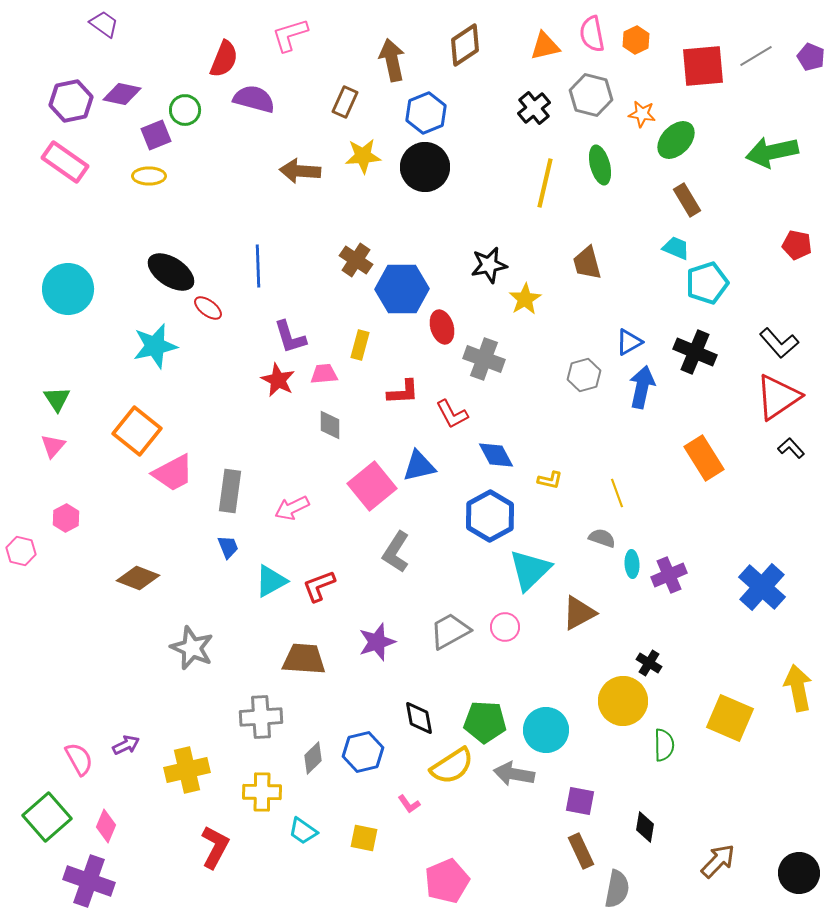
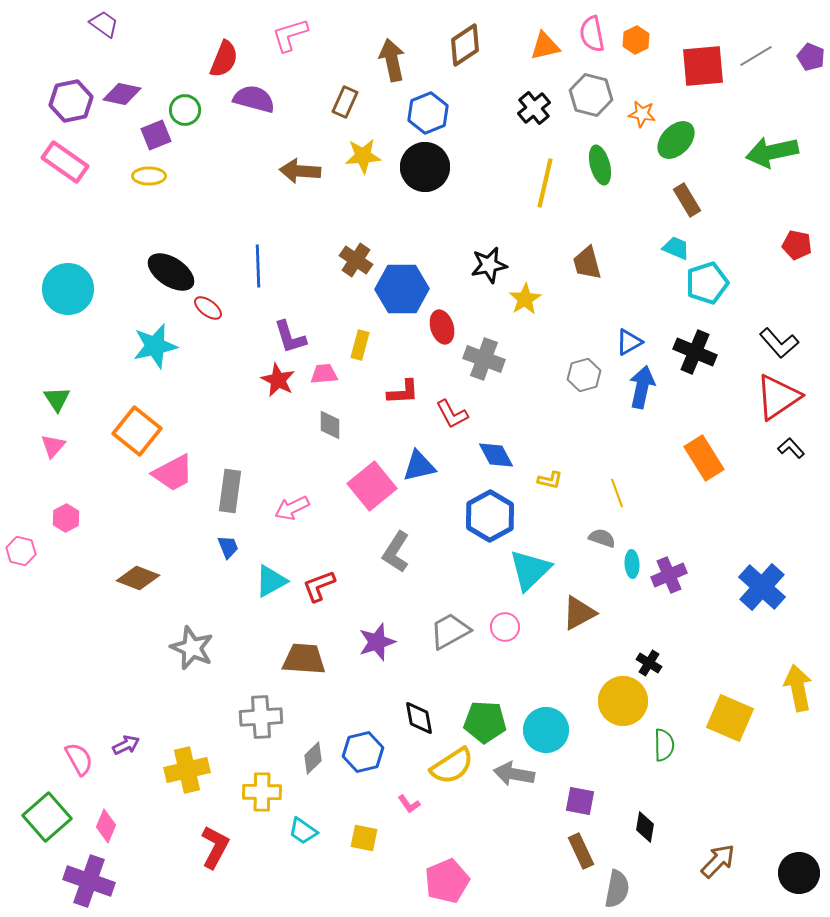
blue hexagon at (426, 113): moved 2 px right
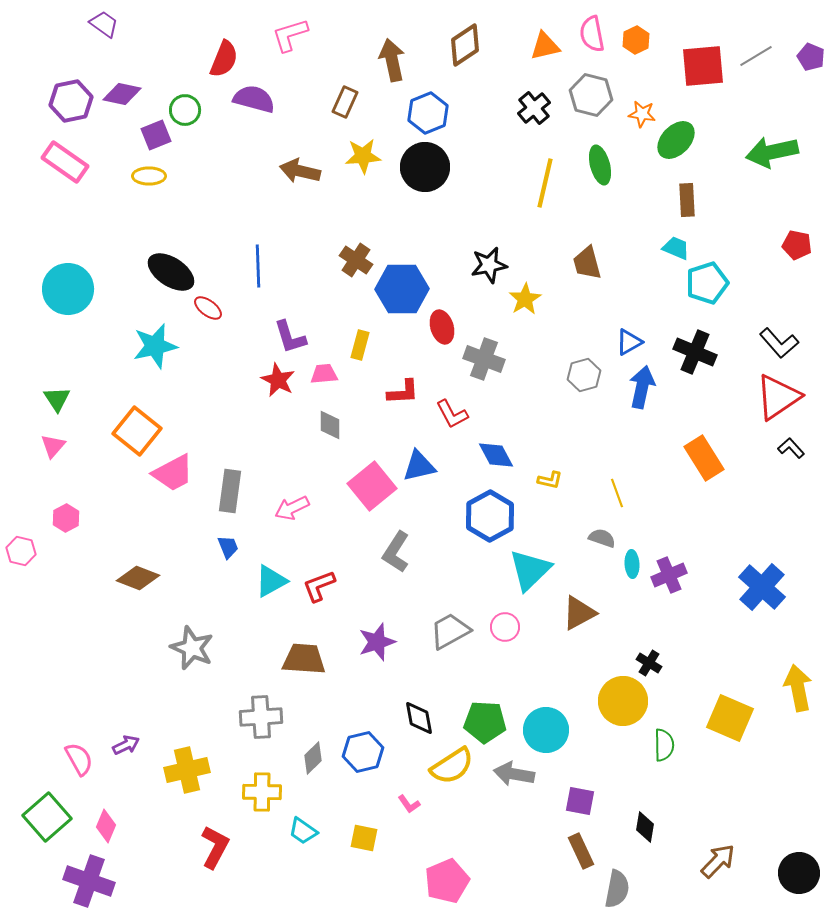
brown arrow at (300, 171): rotated 9 degrees clockwise
brown rectangle at (687, 200): rotated 28 degrees clockwise
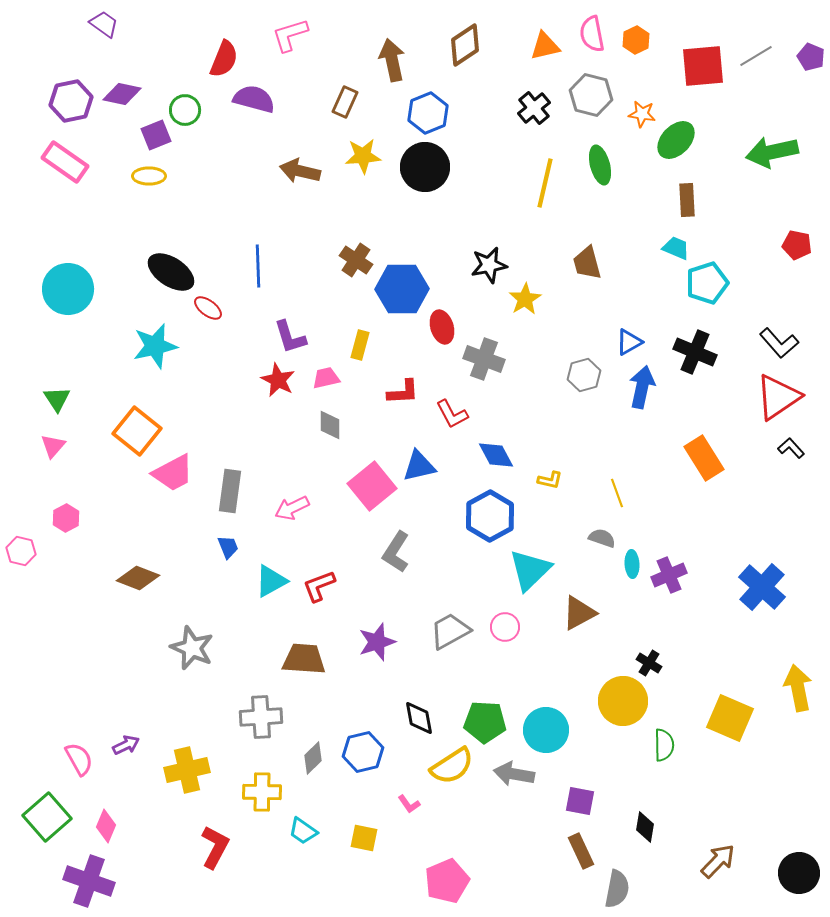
pink trapezoid at (324, 374): moved 2 px right, 4 px down; rotated 8 degrees counterclockwise
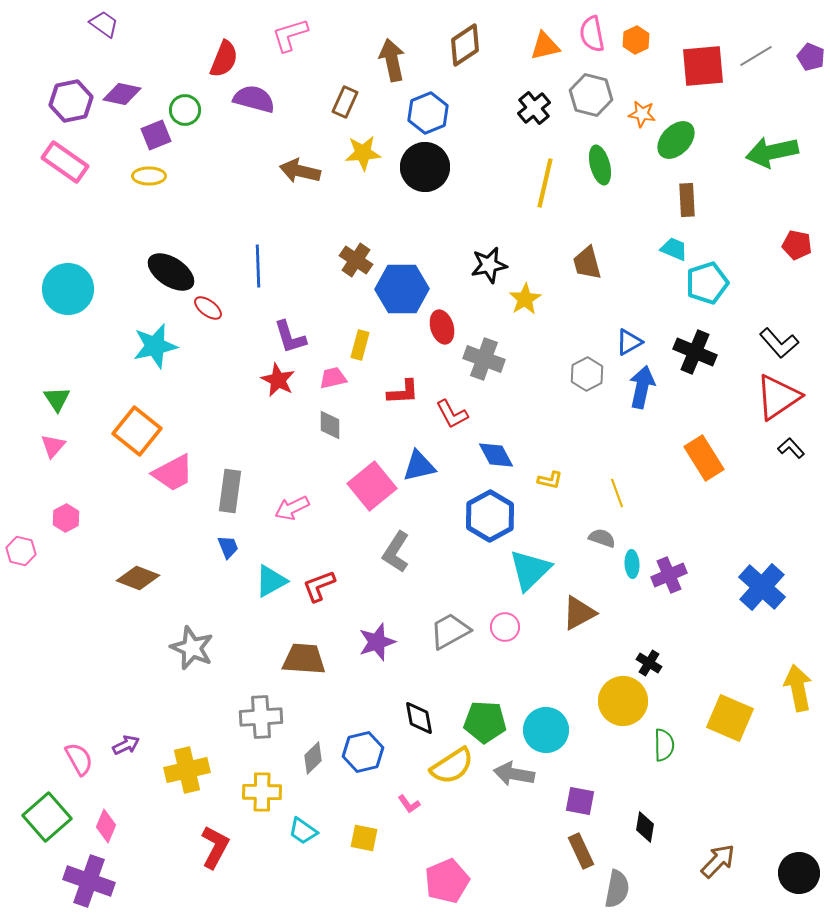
yellow star at (363, 156): moved 3 px up
cyan trapezoid at (676, 248): moved 2 px left, 1 px down
gray hexagon at (584, 375): moved 3 px right, 1 px up; rotated 12 degrees counterclockwise
pink trapezoid at (326, 378): moved 7 px right
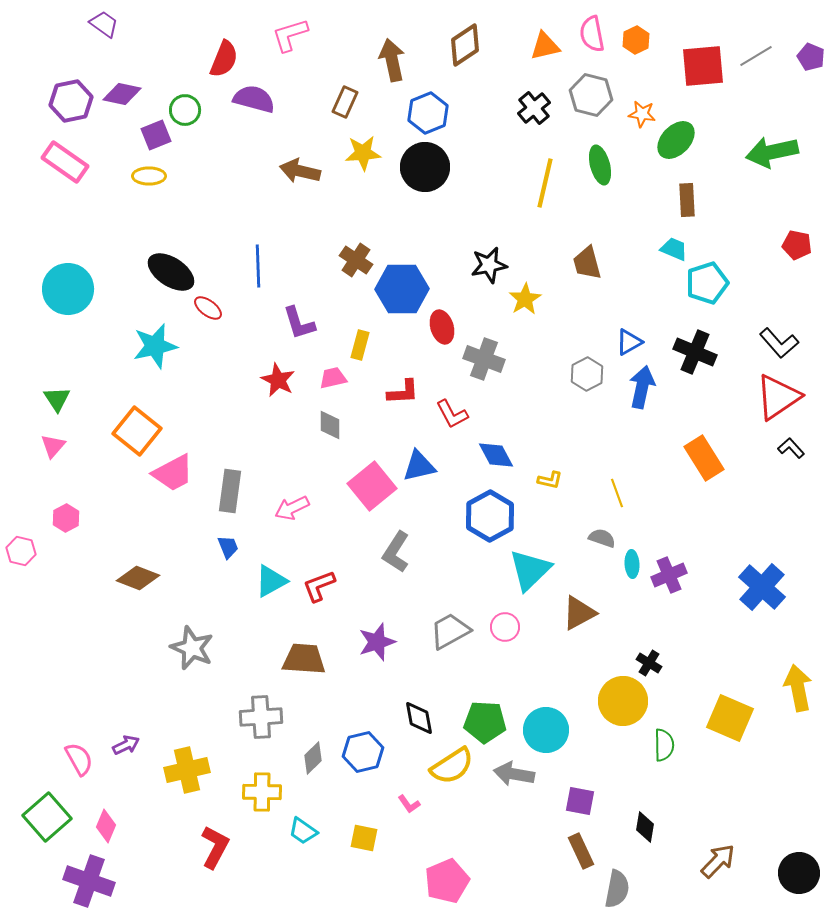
purple L-shape at (290, 337): moved 9 px right, 14 px up
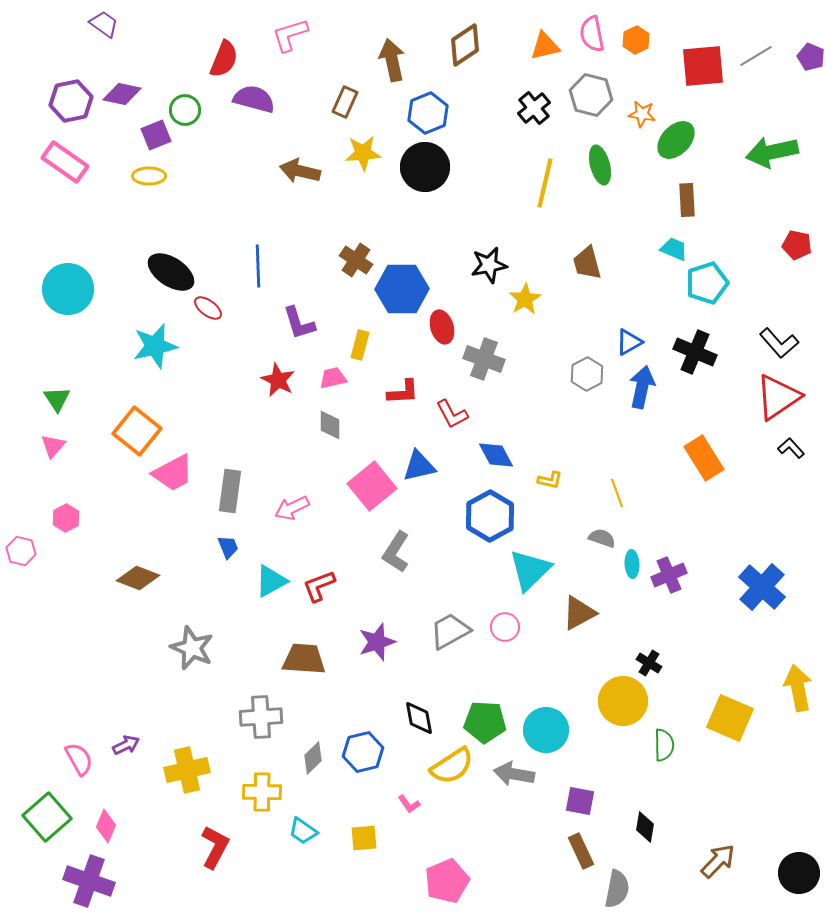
yellow square at (364, 838): rotated 16 degrees counterclockwise
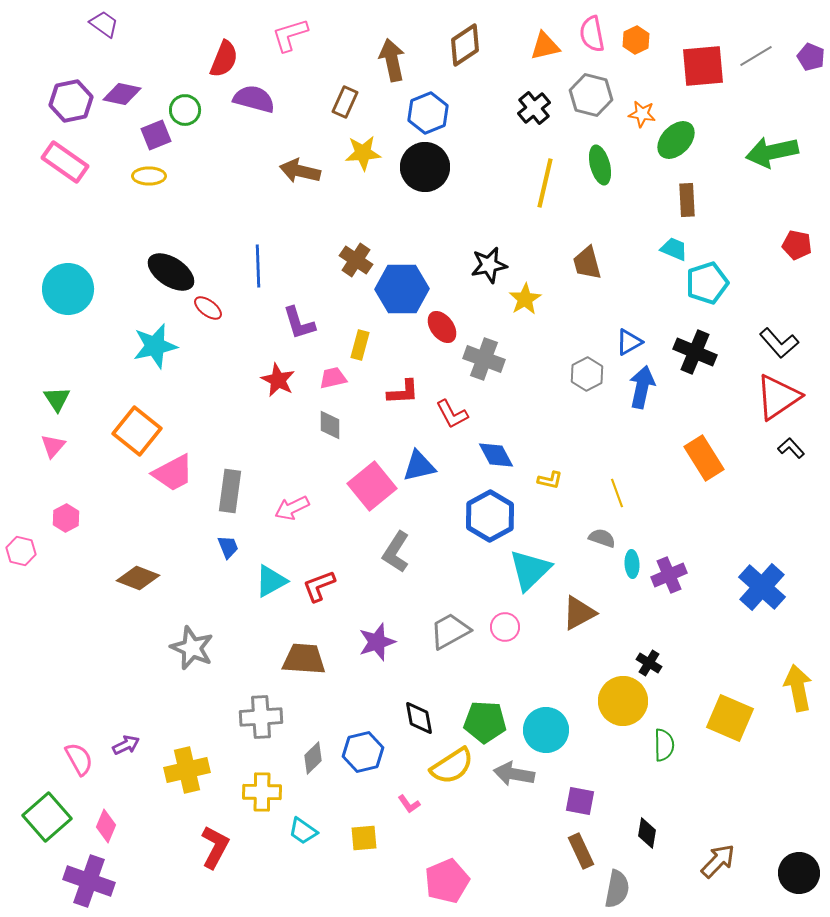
red ellipse at (442, 327): rotated 20 degrees counterclockwise
black diamond at (645, 827): moved 2 px right, 6 px down
